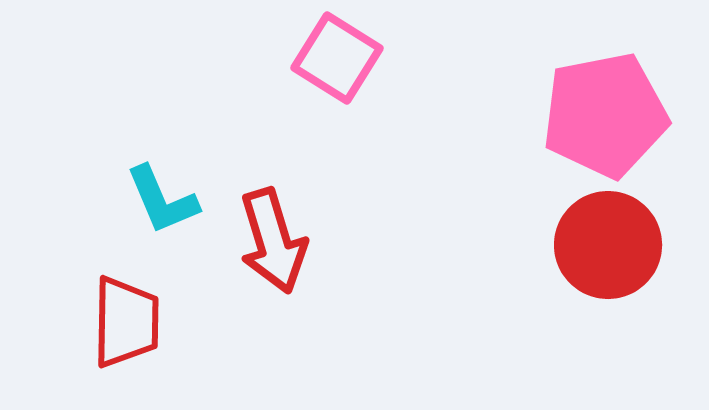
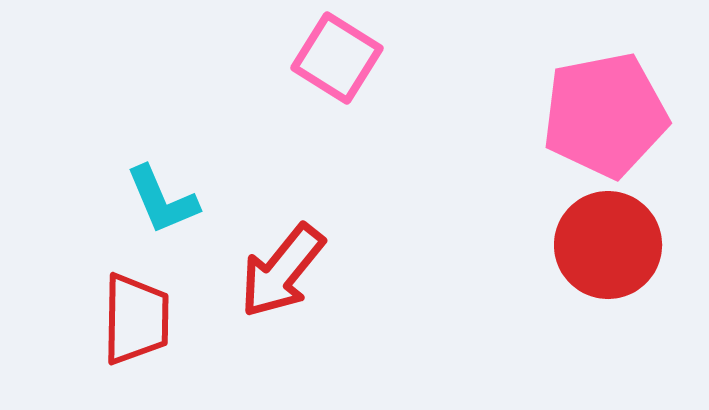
red arrow: moved 9 px right, 30 px down; rotated 56 degrees clockwise
red trapezoid: moved 10 px right, 3 px up
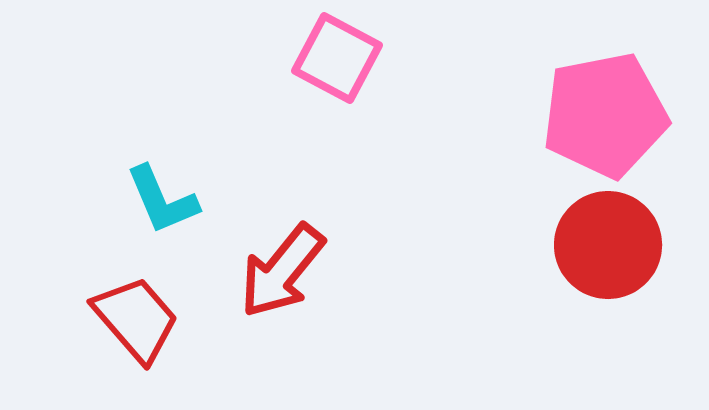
pink square: rotated 4 degrees counterclockwise
red trapezoid: rotated 42 degrees counterclockwise
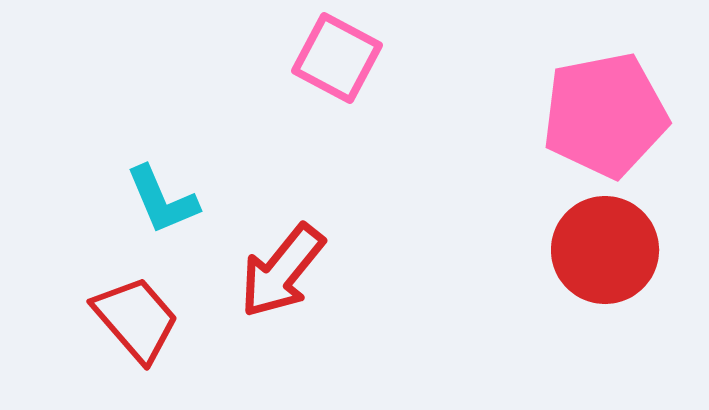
red circle: moved 3 px left, 5 px down
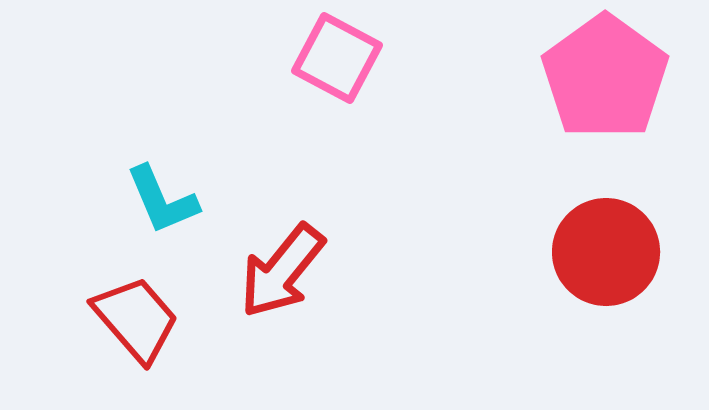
pink pentagon: moved 38 px up; rotated 25 degrees counterclockwise
red circle: moved 1 px right, 2 px down
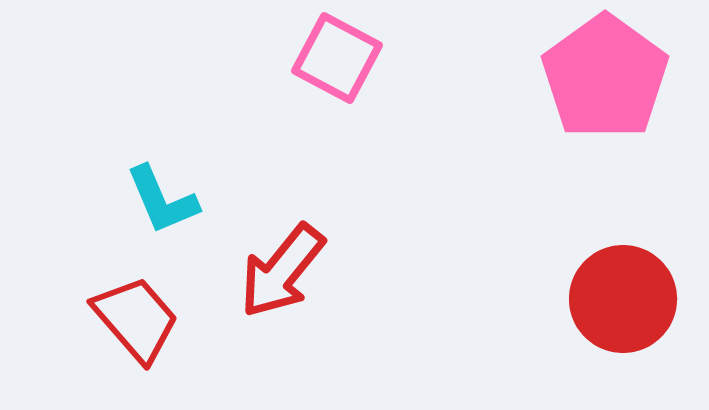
red circle: moved 17 px right, 47 px down
